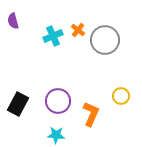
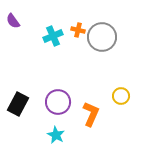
purple semicircle: rotated 21 degrees counterclockwise
orange cross: rotated 24 degrees counterclockwise
gray circle: moved 3 px left, 3 px up
purple circle: moved 1 px down
cyan star: rotated 24 degrees clockwise
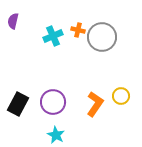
purple semicircle: rotated 49 degrees clockwise
purple circle: moved 5 px left
orange L-shape: moved 4 px right, 10 px up; rotated 10 degrees clockwise
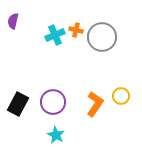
orange cross: moved 2 px left
cyan cross: moved 2 px right, 1 px up
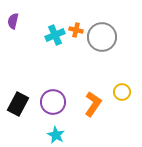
yellow circle: moved 1 px right, 4 px up
orange L-shape: moved 2 px left
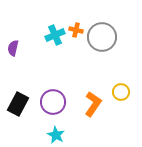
purple semicircle: moved 27 px down
yellow circle: moved 1 px left
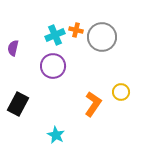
purple circle: moved 36 px up
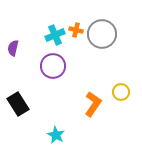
gray circle: moved 3 px up
black rectangle: rotated 60 degrees counterclockwise
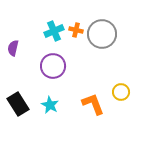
cyan cross: moved 1 px left, 4 px up
orange L-shape: rotated 55 degrees counterclockwise
cyan star: moved 6 px left, 30 px up
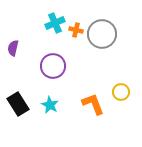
cyan cross: moved 1 px right, 8 px up
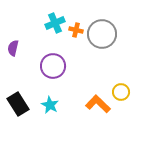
orange L-shape: moved 5 px right; rotated 25 degrees counterclockwise
